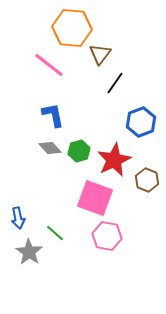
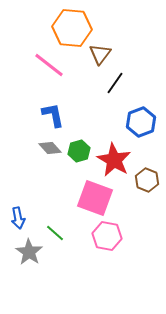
red star: rotated 16 degrees counterclockwise
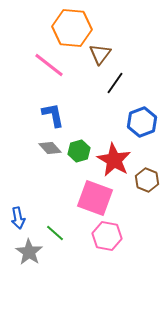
blue hexagon: moved 1 px right
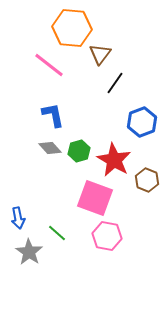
green line: moved 2 px right
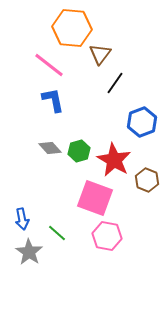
blue L-shape: moved 15 px up
blue arrow: moved 4 px right, 1 px down
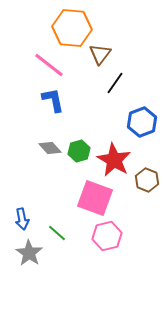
pink hexagon: rotated 24 degrees counterclockwise
gray star: moved 1 px down
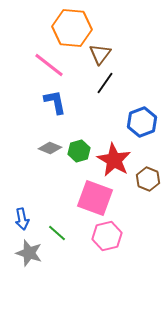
black line: moved 10 px left
blue L-shape: moved 2 px right, 2 px down
gray diamond: rotated 25 degrees counterclockwise
brown hexagon: moved 1 px right, 1 px up
gray star: rotated 16 degrees counterclockwise
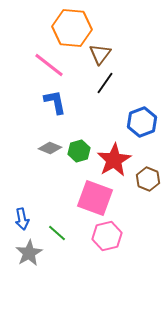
red star: rotated 12 degrees clockwise
gray star: rotated 24 degrees clockwise
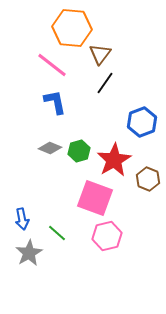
pink line: moved 3 px right
